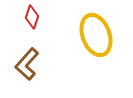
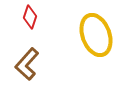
red diamond: moved 2 px left
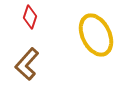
yellow ellipse: rotated 6 degrees counterclockwise
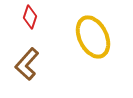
yellow ellipse: moved 3 px left, 2 px down
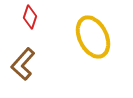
brown L-shape: moved 4 px left
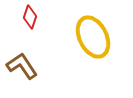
brown L-shape: moved 1 px left, 2 px down; rotated 104 degrees clockwise
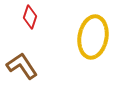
yellow ellipse: rotated 36 degrees clockwise
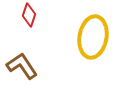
red diamond: moved 1 px left, 2 px up
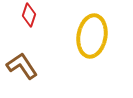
yellow ellipse: moved 1 px left, 1 px up
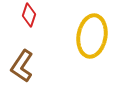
brown L-shape: rotated 112 degrees counterclockwise
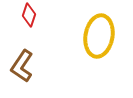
yellow ellipse: moved 7 px right
